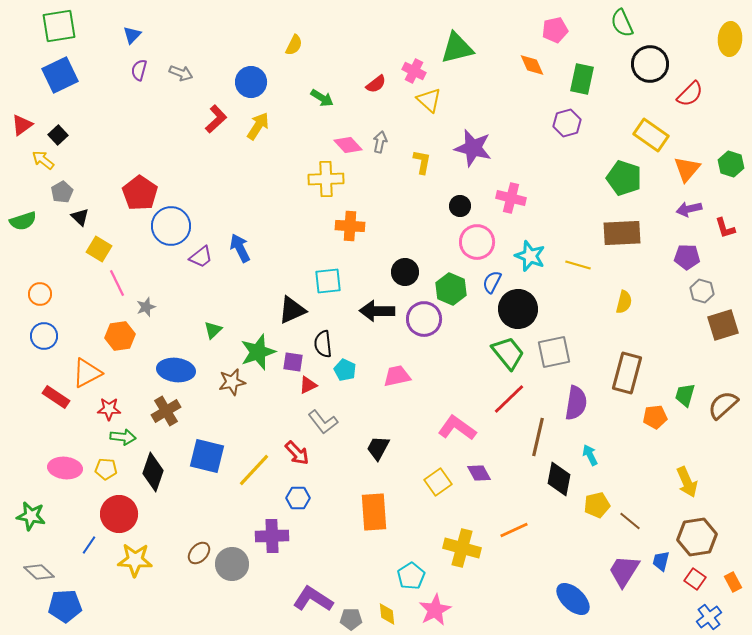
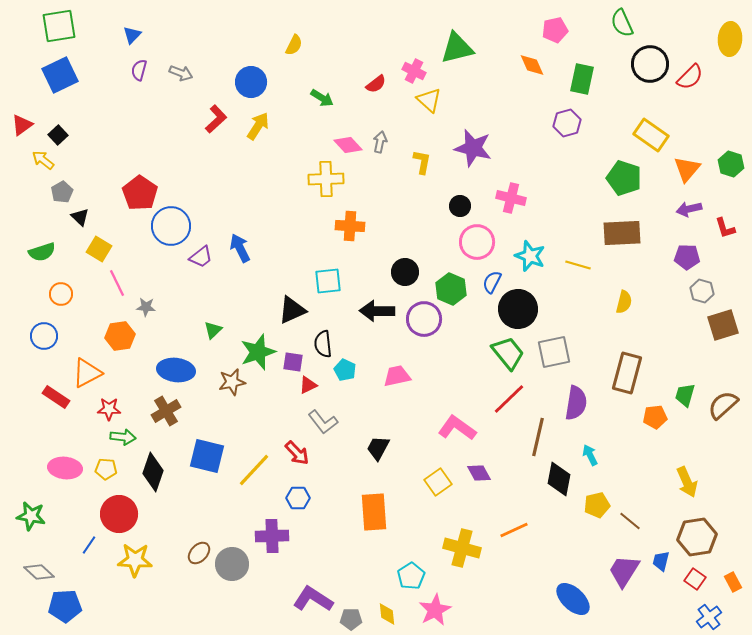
red semicircle at (690, 94): moved 17 px up
green semicircle at (23, 221): moved 19 px right, 31 px down
orange circle at (40, 294): moved 21 px right
gray star at (146, 307): rotated 24 degrees clockwise
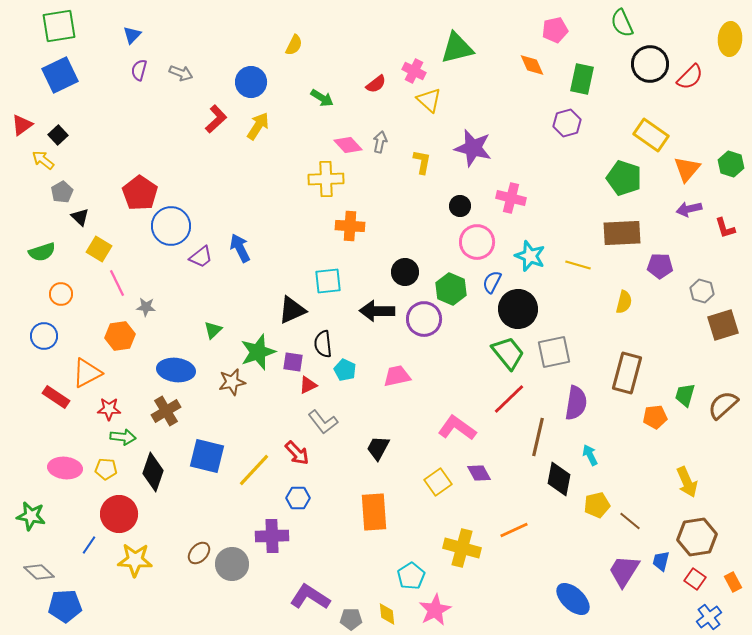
purple pentagon at (687, 257): moved 27 px left, 9 px down
purple L-shape at (313, 599): moved 3 px left, 2 px up
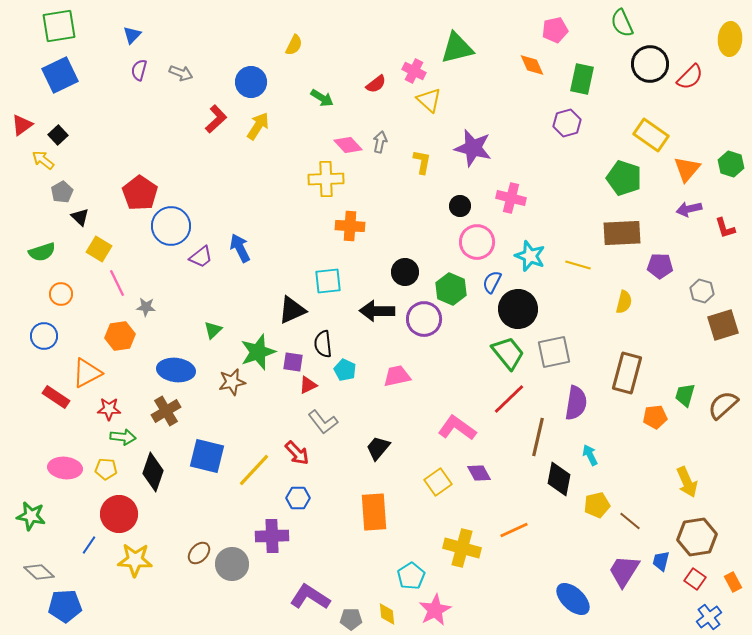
black trapezoid at (378, 448): rotated 12 degrees clockwise
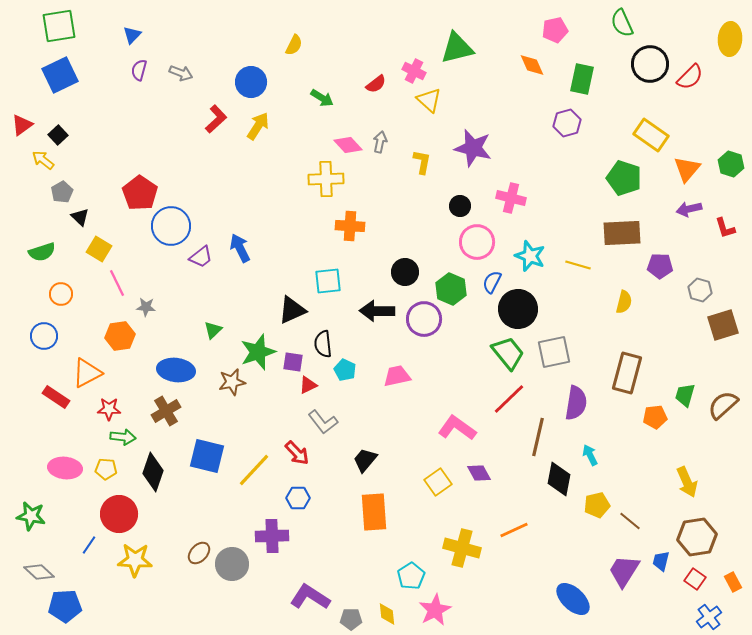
gray hexagon at (702, 291): moved 2 px left, 1 px up
black trapezoid at (378, 448): moved 13 px left, 12 px down
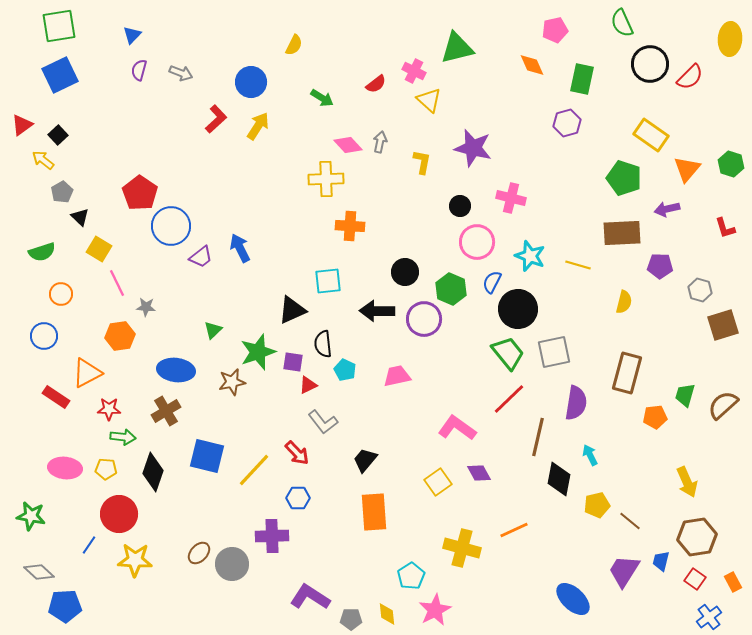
purple arrow at (689, 209): moved 22 px left
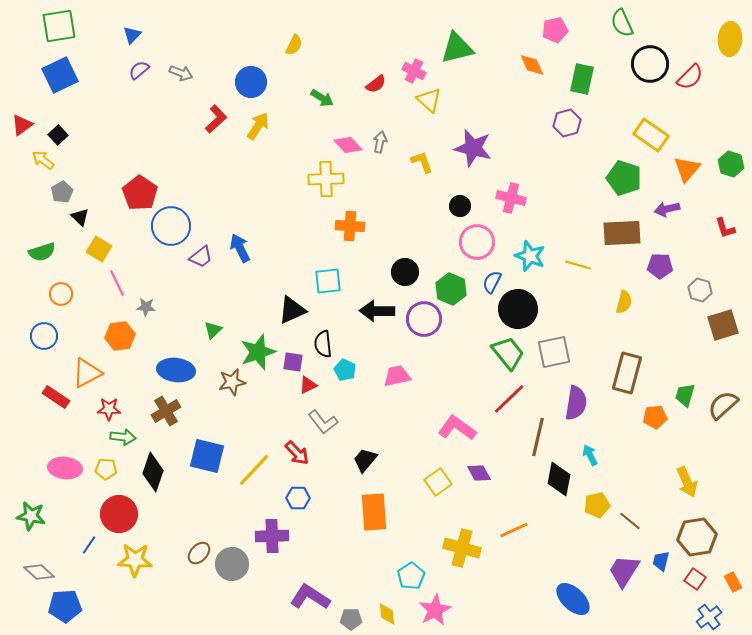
purple semicircle at (139, 70): rotated 35 degrees clockwise
yellow L-shape at (422, 162): rotated 30 degrees counterclockwise
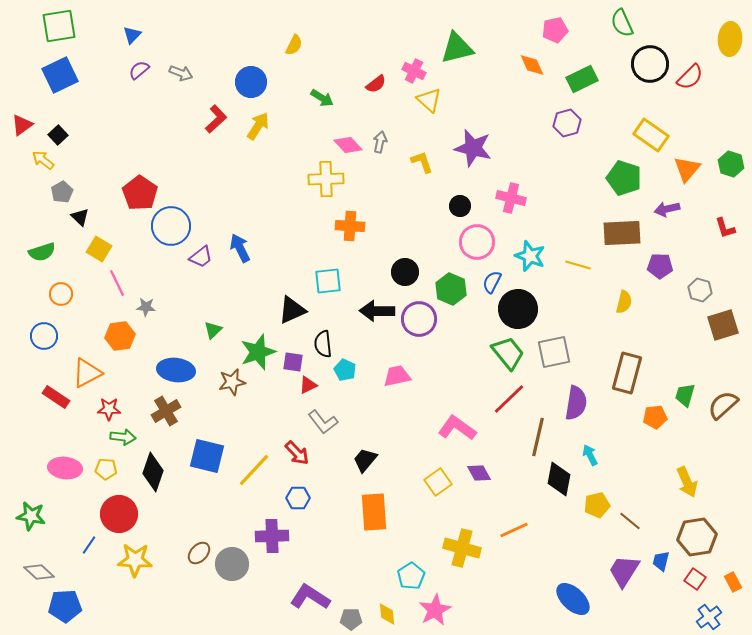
green rectangle at (582, 79): rotated 52 degrees clockwise
purple circle at (424, 319): moved 5 px left
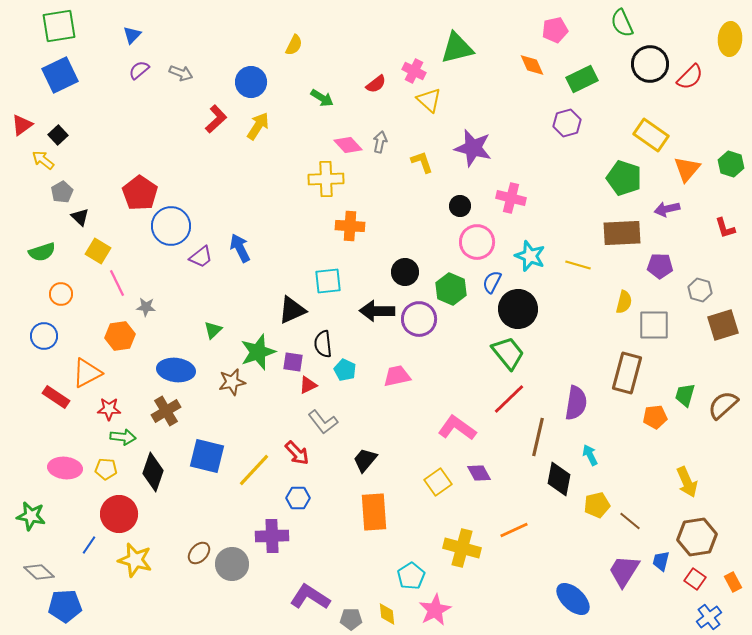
yellow square at (99, 249): moved 1 px left, 2 px down
gray square at (554, 352): moved 100 px right, 27 px up; rotated 12 degrees clockwise
yellow star at (135, 560): rotated 12 degrees clockwise
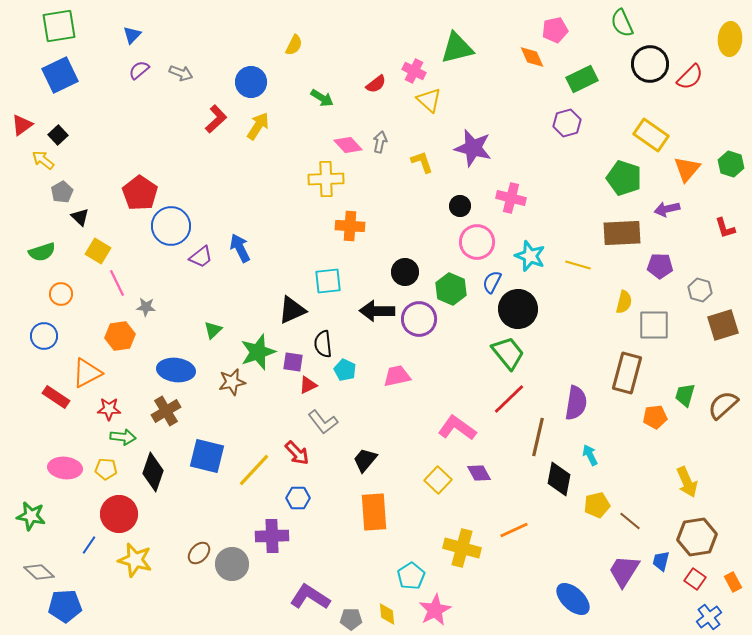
orange diamond at (532, 65): moved 8 px up
yellow square at (438, 482): moved 2 px up; rotated 12 degrees counterclockwise
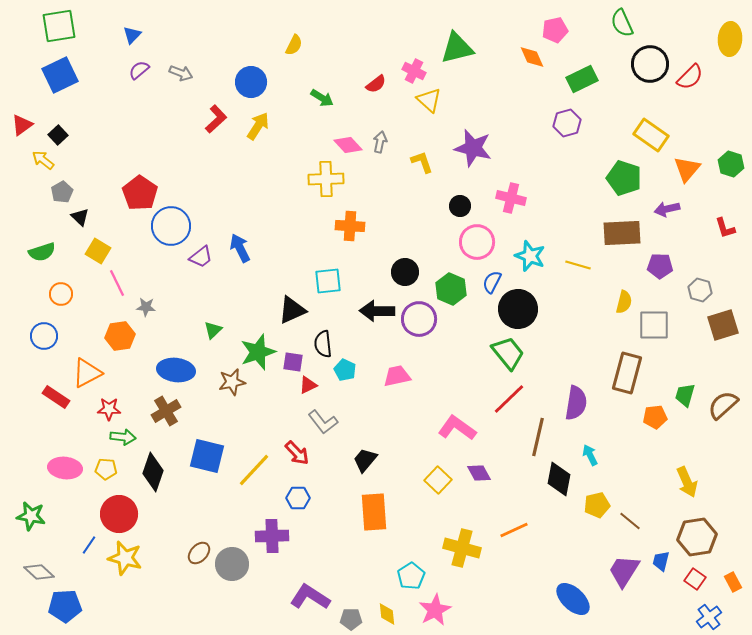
yellow star at (135, 560): moved 10 px left, 2 px up
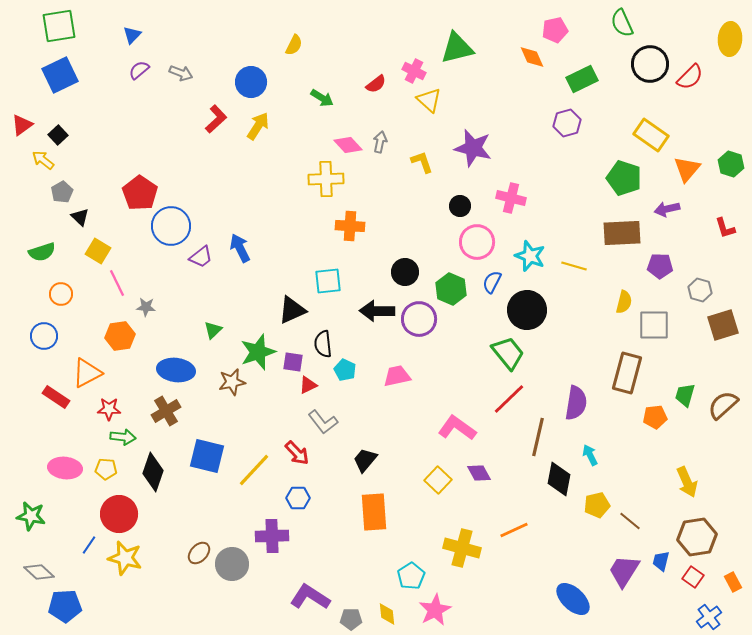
yellow line at (578, 265): moved 4 px left, 1 px down
black circle at (518, 309): moved 9 px right, 1 px down
red square at (695, 579): moved 2 px left, 2 px up
